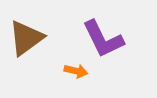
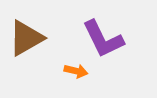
brown triangle: rotated 6 degrees clockwise
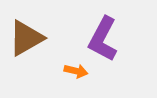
purple L-shape: rotated 54 degrees clockwise
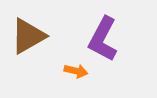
brown triangle: moved 2 px right, 2 px up
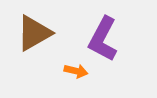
brown triangle: moved 6 px right, 3 px up
